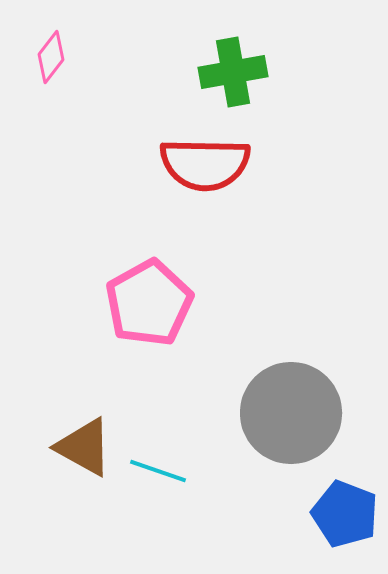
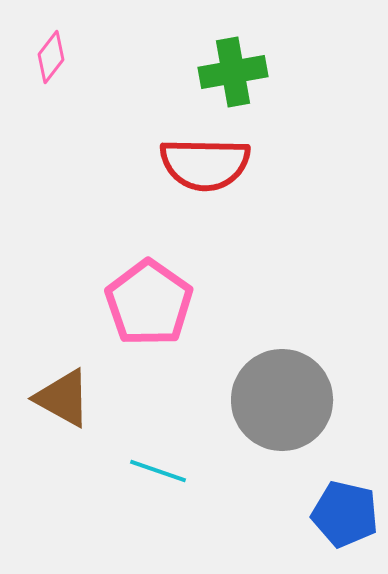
pink pentagon: rotated 8 degrees counterclockwise
gray circle: moved 9 px left, 13 px up
brown triangle: moved 21 px left, 49 px up
blue pentagon: rotated 8 degrees counterclockwise
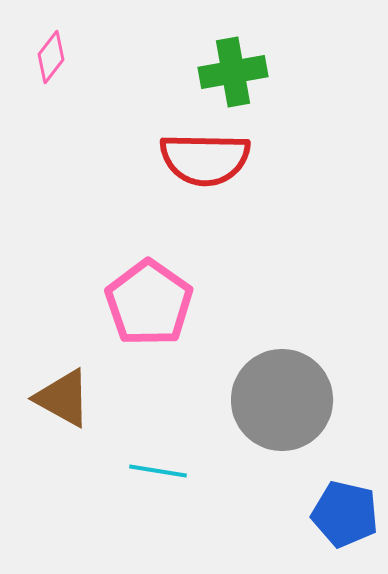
red semicircle: moved 5 px up
cyan line: rotated 10 degrees counterclockwise
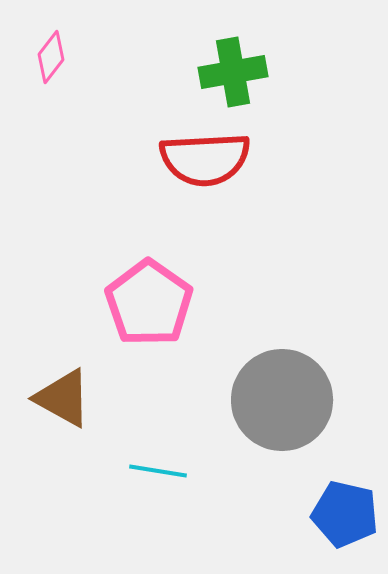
red semicircle: rotated 4 degrees counterclockwise
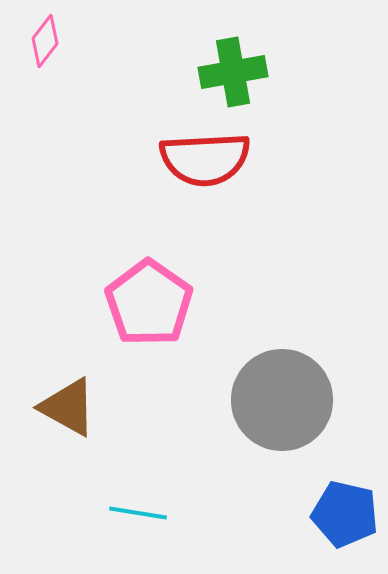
pink diamond: moved 6 px left, 16 px up
brown triangle: moved 5 px right, 9 px down
cyan line: moved 20 px left, 42 px down
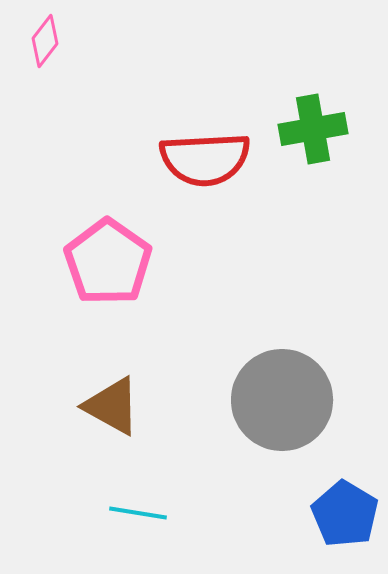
green cross: moved 80 px right, 57 px down
pink pentagon: moved 41 px left, 41 px up
brown triangle: moved 44 px right, 1 px up
blue pentagon: rotated 18 degrees clockwise
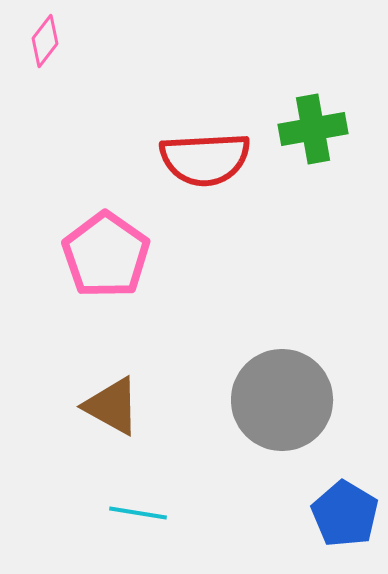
pink pentagon: moved 2 px left, 7 px up
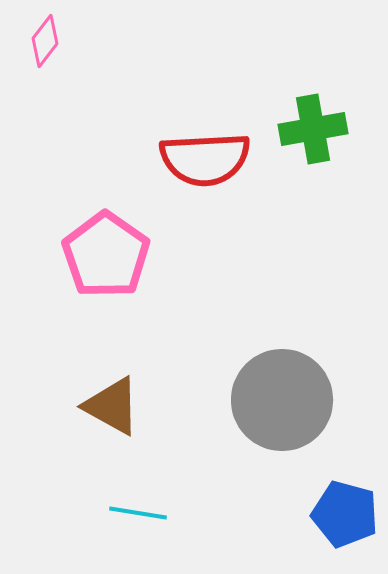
blue pentagon: rotated 16 degrees counterclockwise
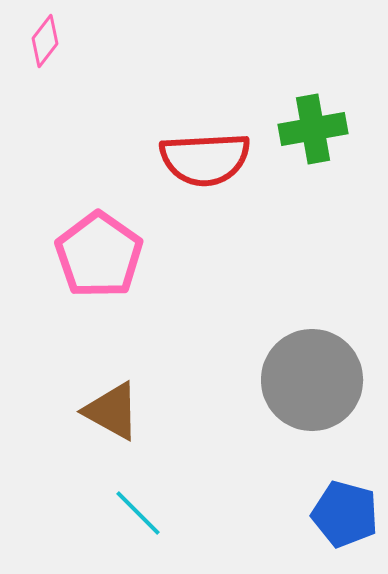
pink pentagon: moved 7 px left
gray circle: moved 30 px right, 20 px up
brown triangle: moved 5 px down
cyan line: rotated 36 degrees clockwise
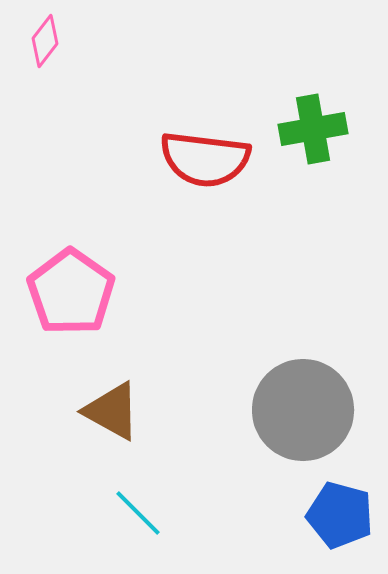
red semicircle: rotated 10 degrees clockwise
pink pentagon: moved 28 px left, 37 px down
gray circle: moved 9 px left, 30 px down
blue pentagon: moved 5 px left, 1 px down
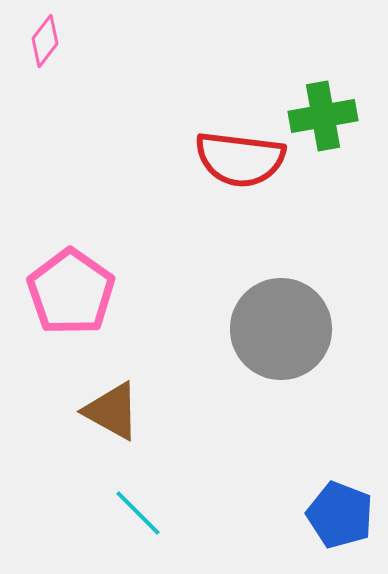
green cross: moved 10 px right, 13 px up
red semicircle: moved 35 px right
gray circle: moved 22 px left, 81 px up
blue pentagon: rotated 6 degrees clockwise
